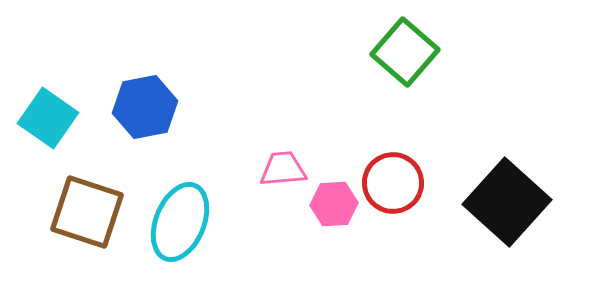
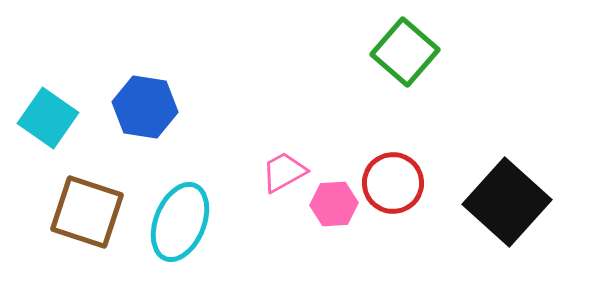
blue hexagon: rotated 20 degrees clockwise
pink trapezoid: moved 1 px right, 3 px down; rotated 24 degrees counterclockwise
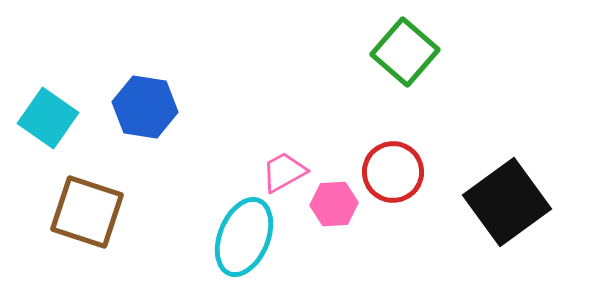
red circle: moved 11 px up
black square: rotated 12 degrees clockwise
cyan ellipse: moved 64 px right, 15 px down
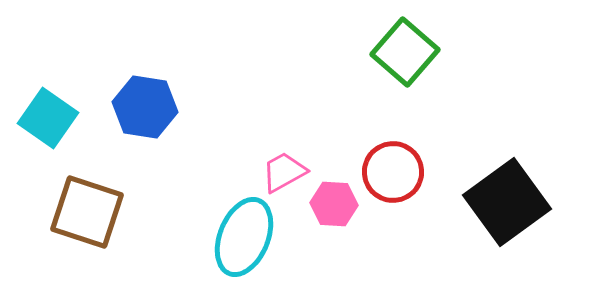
pink hexagon: rotated 6 degrees clockwise
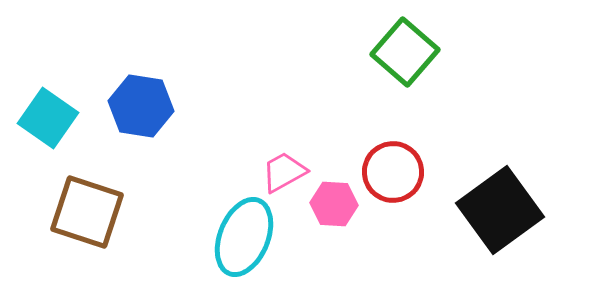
blue hexagon: moved 4 px left, 1 px up
black square: moved 7 px left, 8 px down
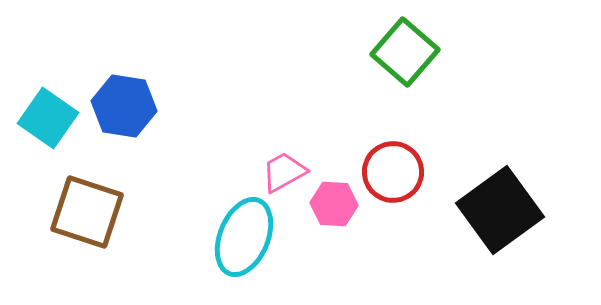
blue hexagon: moved 17 px left
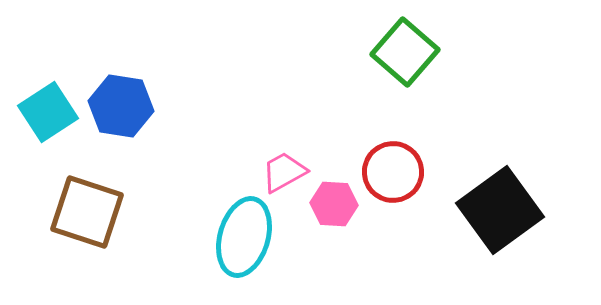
blue hexagon: moved 3 px left
cyan square: moved 6 px up; rotated 22 degrees clockwise
cyan ellipse: rotated 6 degrees counterclockwise
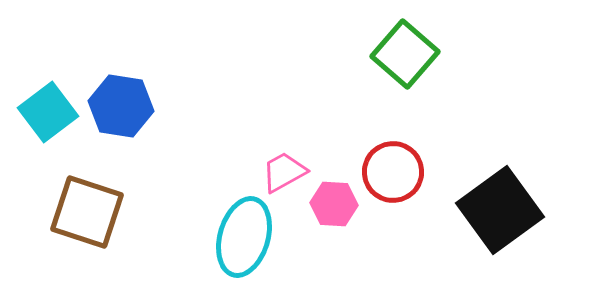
green square: moved 2 px down
cyan square: rotated 4 degrees counterclockwise
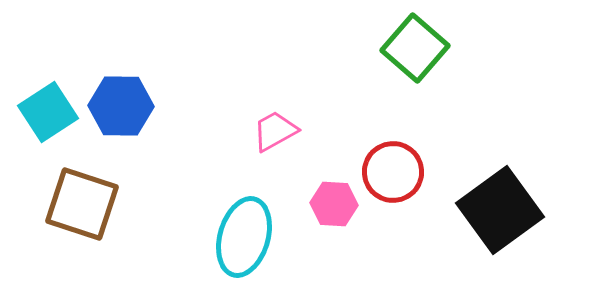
green square: moved 10 px right, 6 px up
blue hexagon: rotated 8 degrees counterclockwise
cyan square: rotated 4 degrees clockwise
pink trapezoid: moved 9 px left, 41 px up
brown square: moved 5 px left, 8 px up
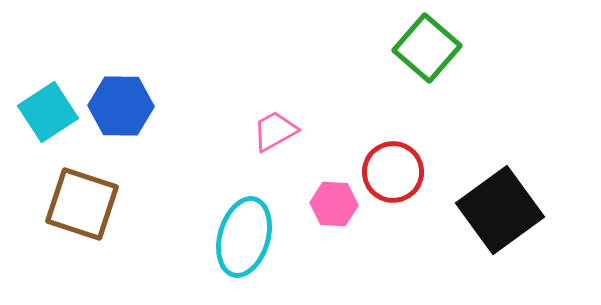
green square: moved 12 px right
